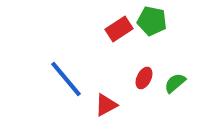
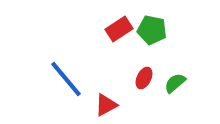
green pentagon: moved 9 px down
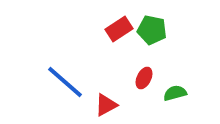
blue line: moved 1 px left, 3 px down; rotated 9 degrees counterclockwise
green semicircle: moved 10 px down; rotated 25 degrees clockwise
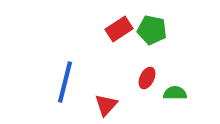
red ellipse: moved 3 px right
blue line: rotated 63 degrees clockwise
green semicircle: rotated 15 degrees clockwise
red triangle: rotated 20 degrees counterclockwise
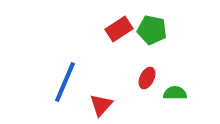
blue line: rotated 9 degrees clockwise
red triangle: moved 5 px left
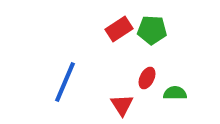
green pentagon: rotated 8 degrees counterclockwise
red triangle: moved 21 px right; rotated 15 degrees counterclockwise
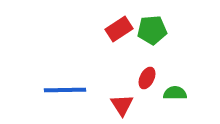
green pentagon: rotated 8 degrees counterclockwise
blue line: moved 8 px down; rotated 66 degrees clockwise
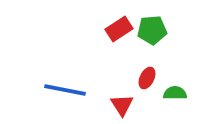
blue line: rotated 12 degrees clockwise
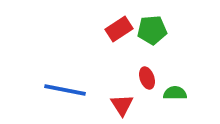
red ellipse: rotated 45 degrees counterclockwise
